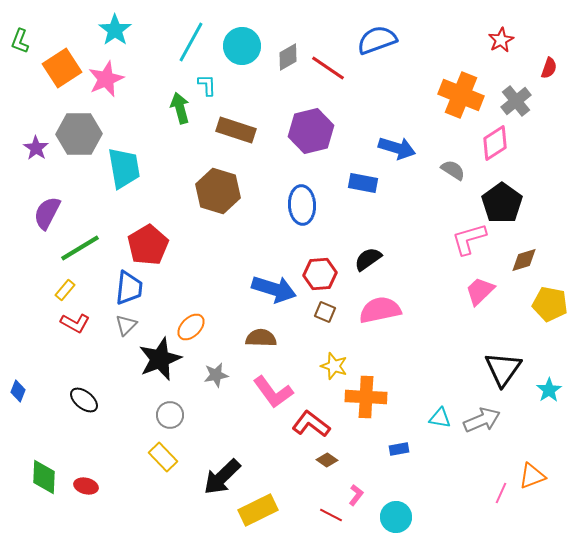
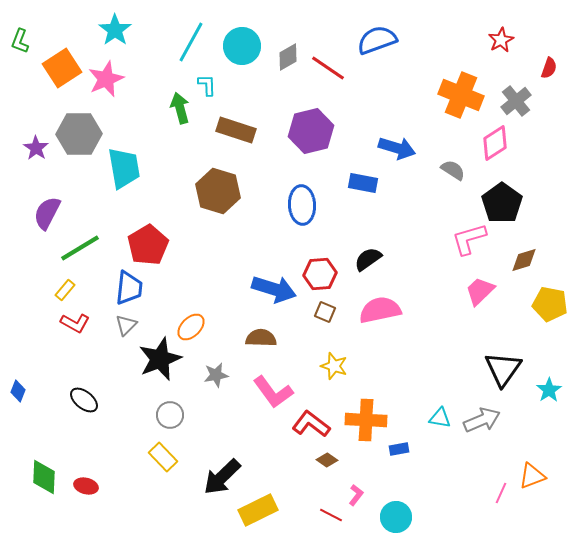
orange cross at (366, 397): moved 23 px down
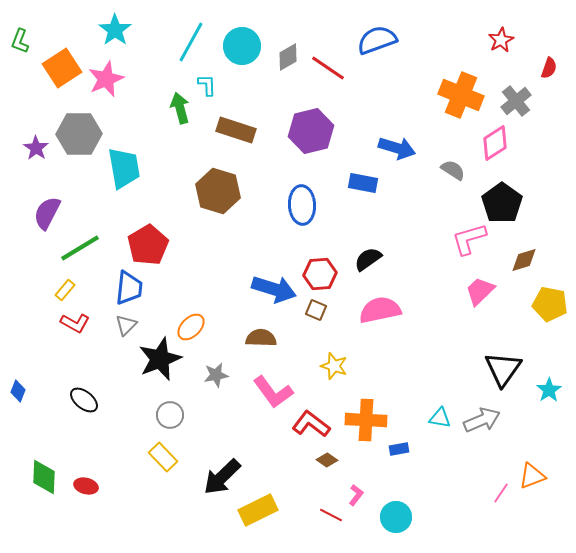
brown square at (325, 312): moved 9 px left, 2 px up
pink line at (501, 493): rotated 10 degrees clockwise
